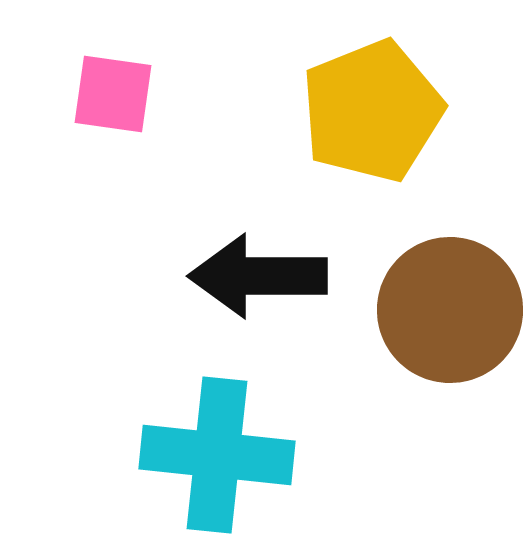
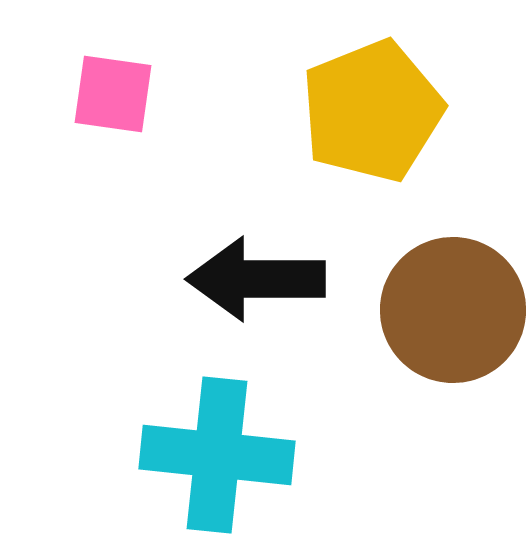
black arrow: moved 2 px left, 3 px down
brown circle: moved 3 px right
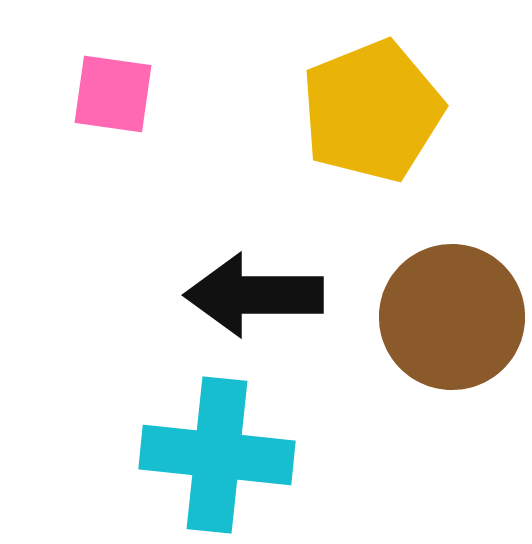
black arrow: moved 2 px left, 16 px down
brown circle: moved 1 px left, 7 px down
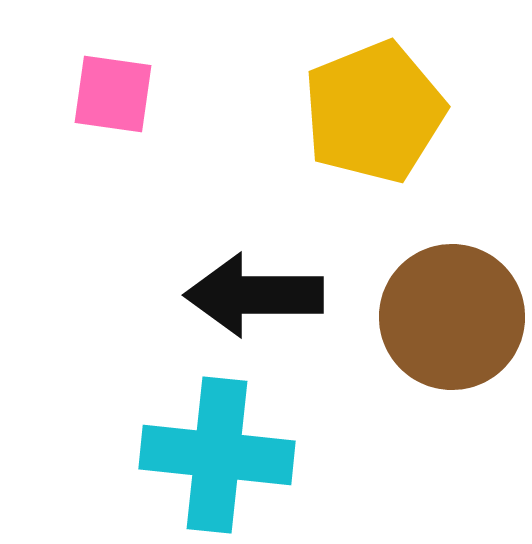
yellow pentagon: moved 2 px right, 1 px down
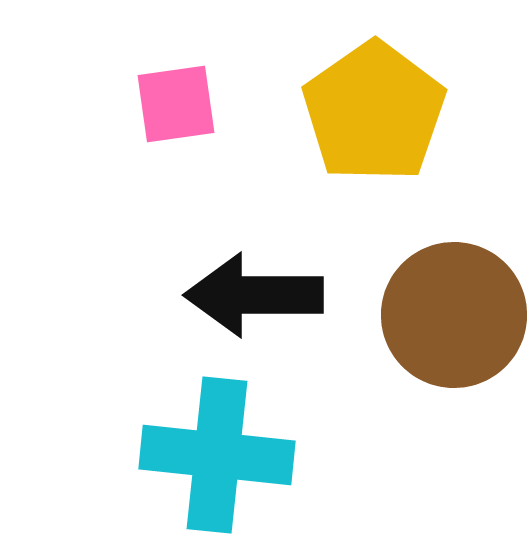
pink square: moved 63 px right, 10 px down; rotated 16 degrees counterclockwise
yellow pentagon: rotated 13 degrees counterclockwise
brown circle: moved 2 px right, 2 px up
